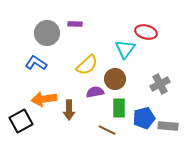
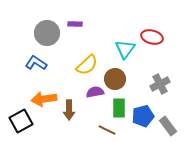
red ellipse: moved 6 px right, 5 px down
blue pentagon: moved 1 px left, 2 px up
gray rectangle: rotated 48 degrees clockwise
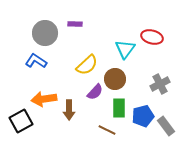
gray circle: moved 2 px left
blue L-shape: moved 2 px up
purple semicircle: rotated 144 degrees clockwise
gray rectangle: moved 2 px left
